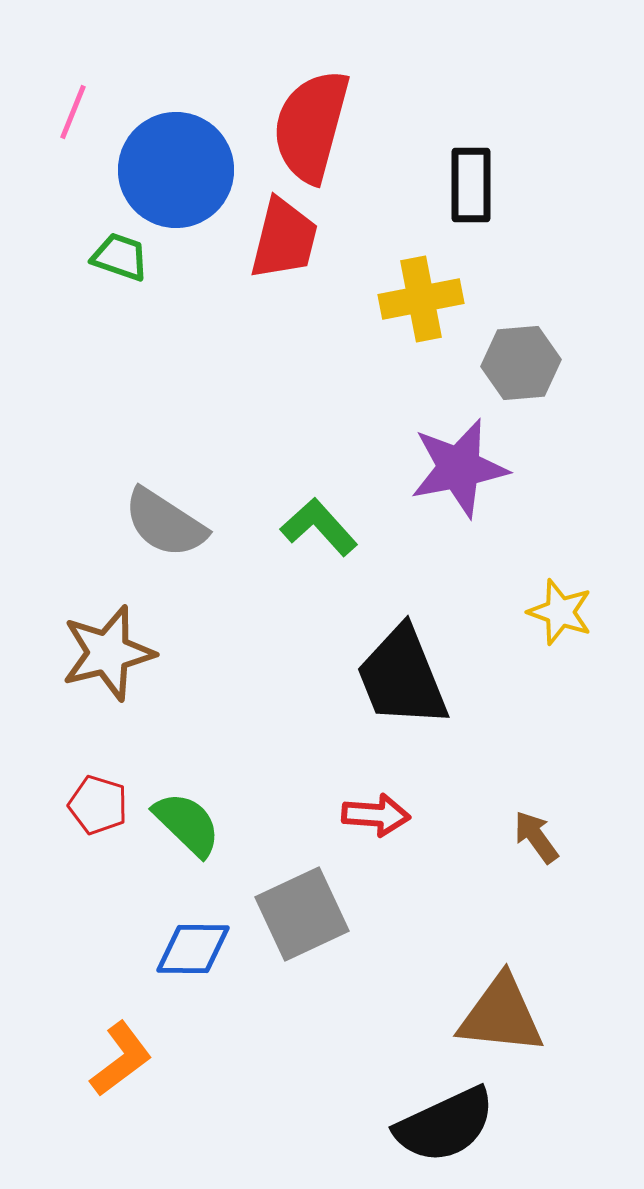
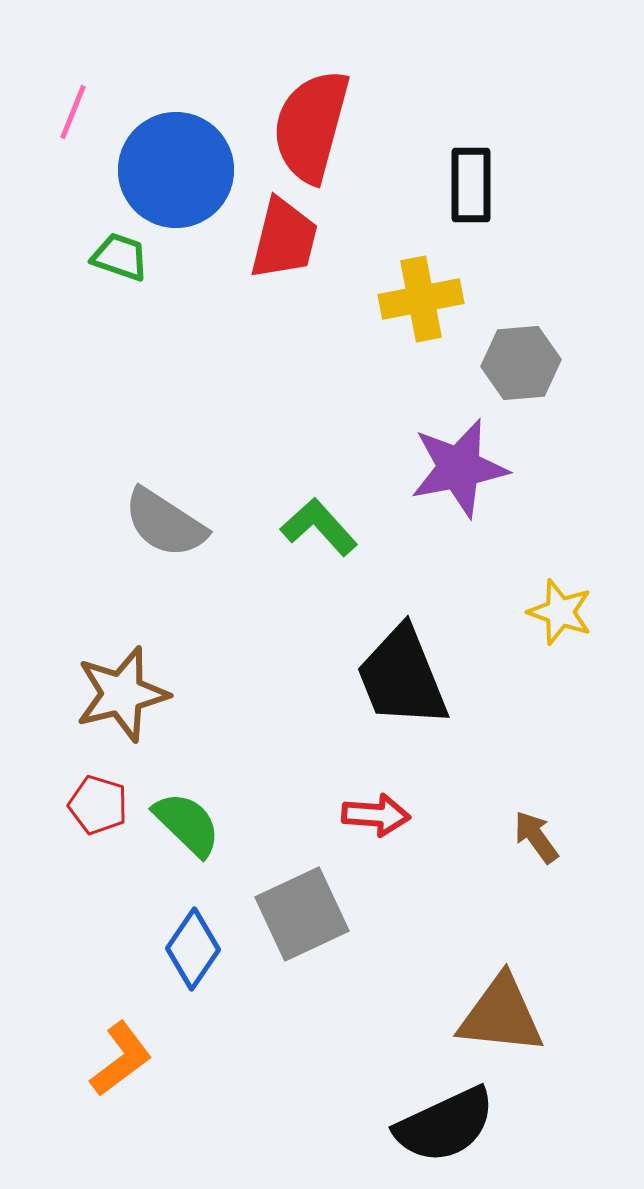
brown star: moved 14 px right, 41 px down
blue diamond: rotated 56 degrees counterclockwise
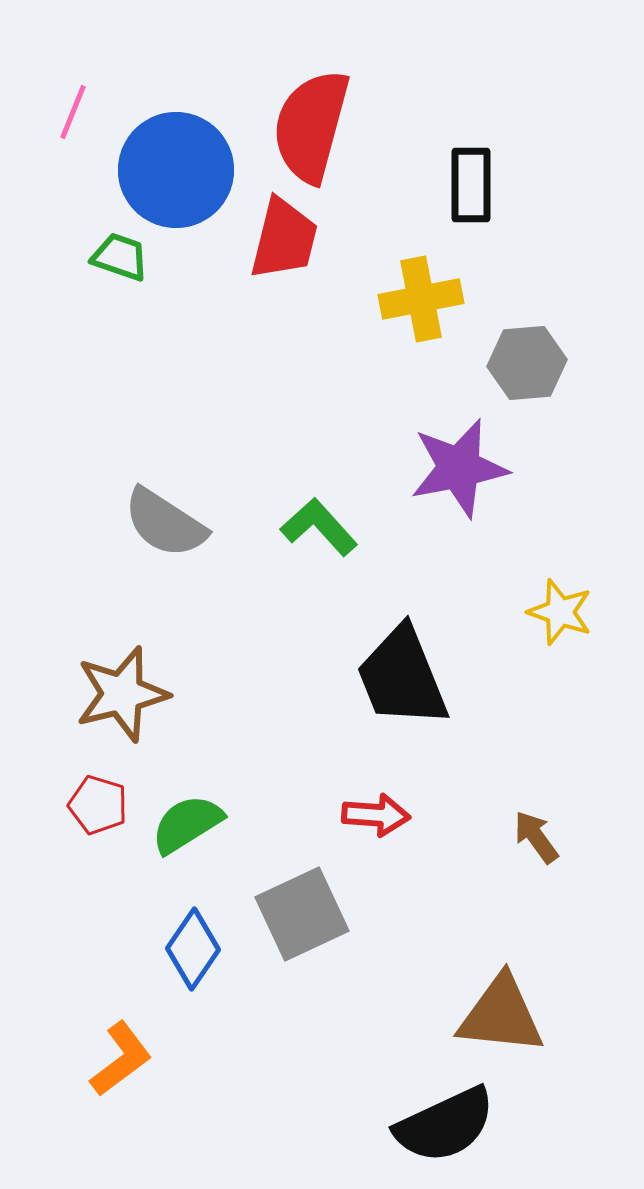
gray hexagon: moved 6 px right
green semicircle: rotated 76 degrees counterclockwise
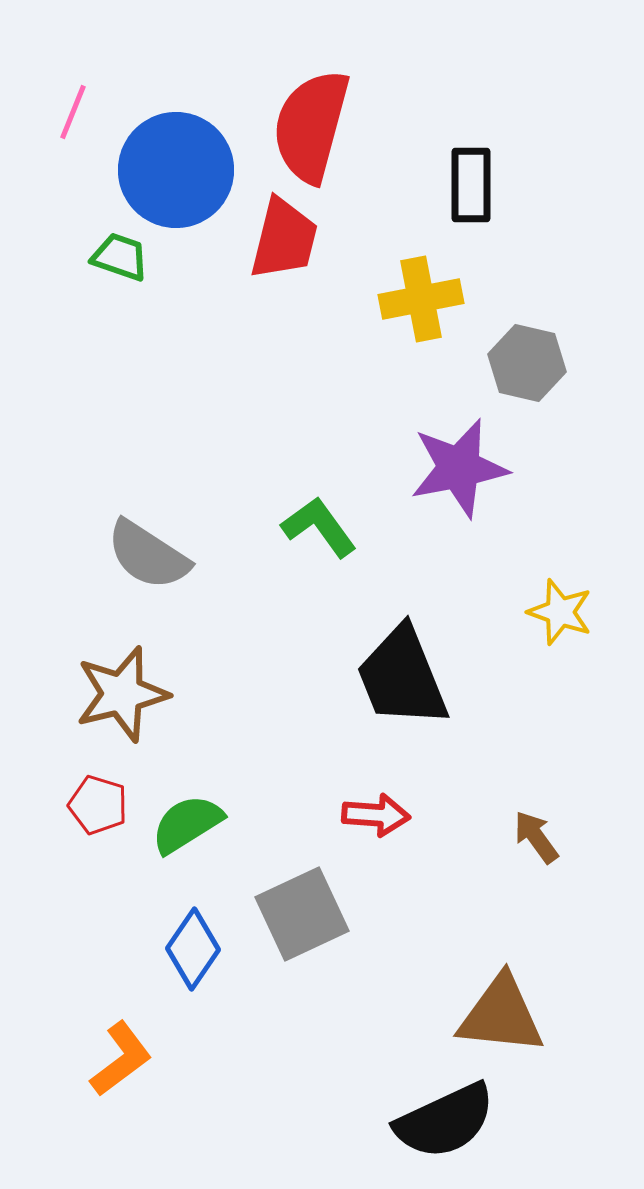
gray hexagon: rotated 18 degrees clockwise
gray semicircle: moved 17 px left, 32 px down
green L-shape: rotated 6 degrees clockwise
black semicircle: moved 4 px up
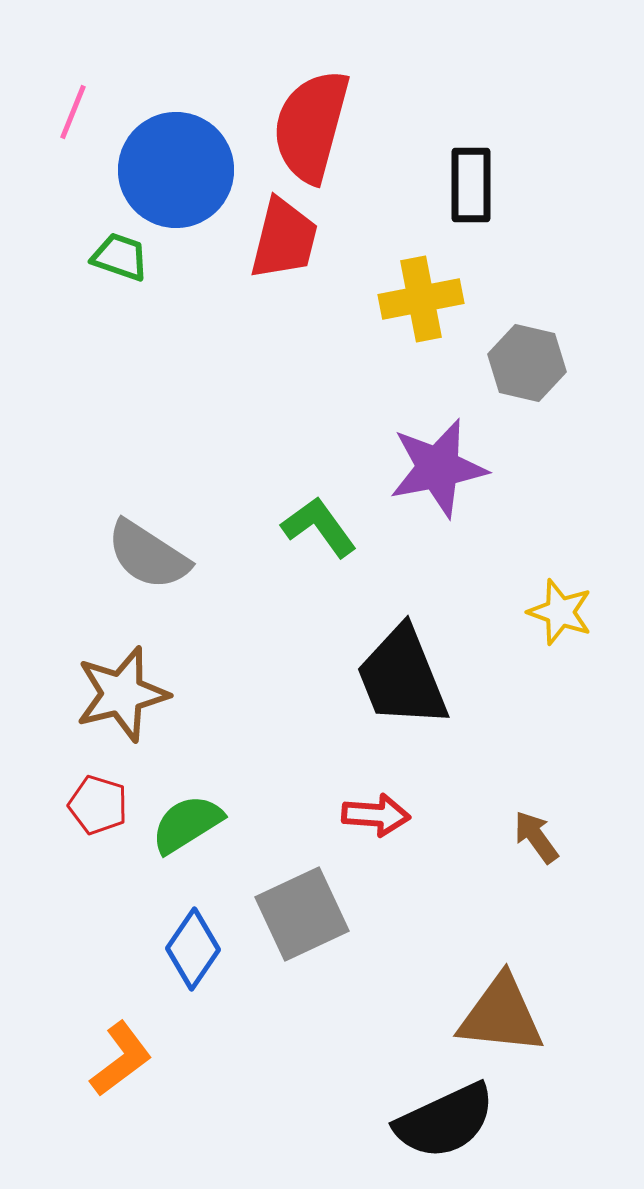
purple star: moved 21 px left
